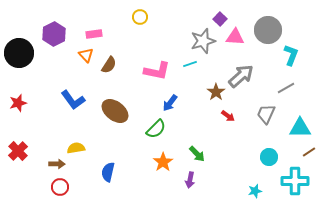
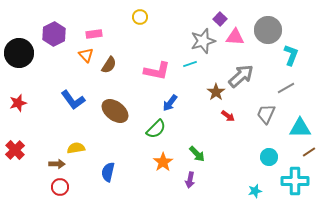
red cross: moved 3 px left, 1 px up
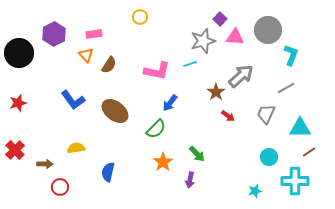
brown arrow: moved 12 px left
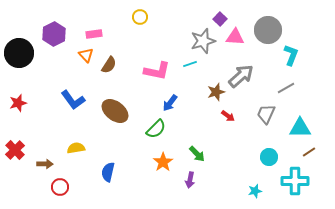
brown star: rotated 18 degrees clockwise
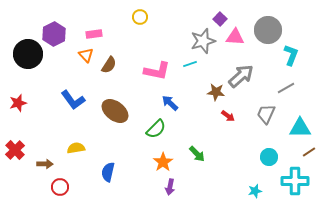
black circle: moved 9 px right, 1 px down
brown star: rotated 24 degrees clockwise
blue arrow: rotated 96 degrees clockwise
purple arrow: moved 20 px left, 7 px down
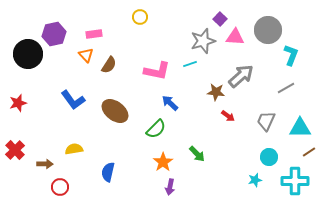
purple hexagon: rotated 15 degrees clockwise
gray trapezoid: moved 7 px down
yellow semicircle: moved 2 px left, 1 px down
cyan star: moved 11 px up
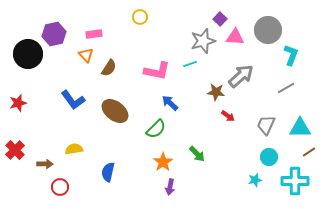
brown semicircle: moved 3 px down
gray trapezoid: moved 4 px down
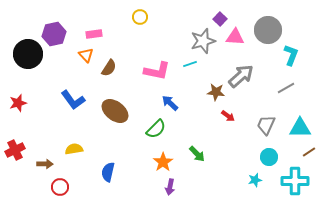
red cross: rotated 18 degrees clockwise
